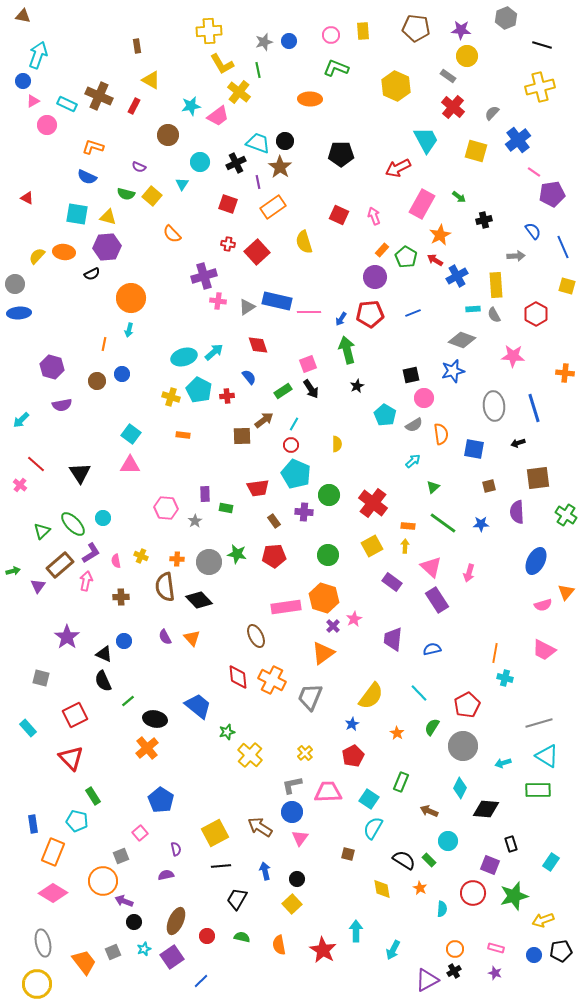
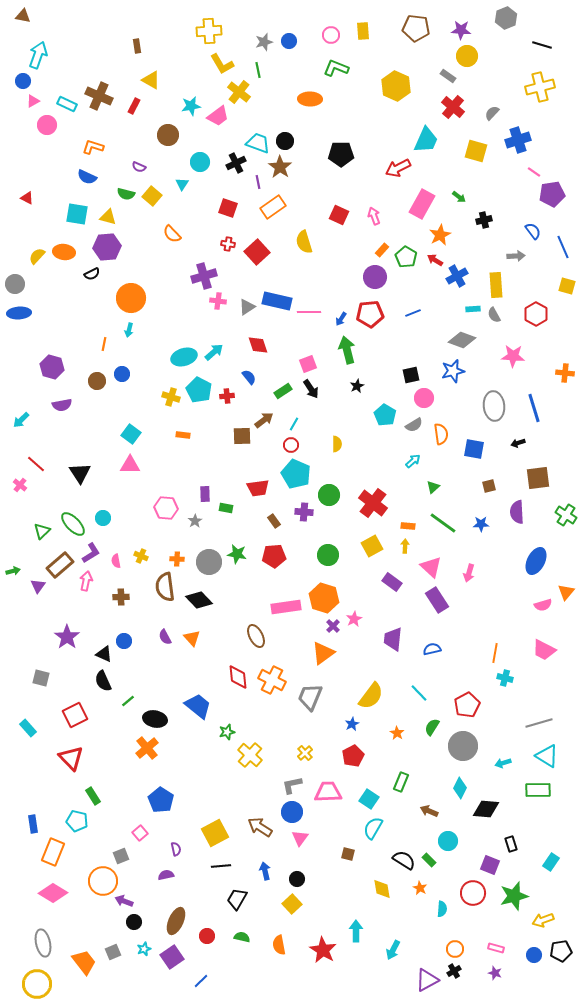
cyan trapezoid at (426, 140): rotated 52 degrees clockwise
blue cross at (518, 140): rotated 20 degrees clockwise
red square at (228, 204): moved 4 px down
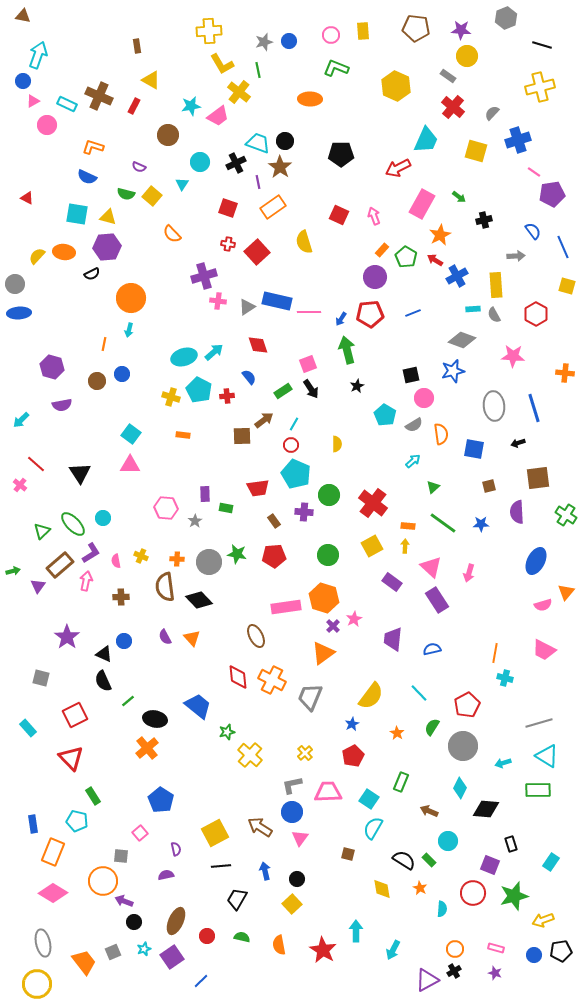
gray square at (121, 856): rotated 28 degrees clockwise
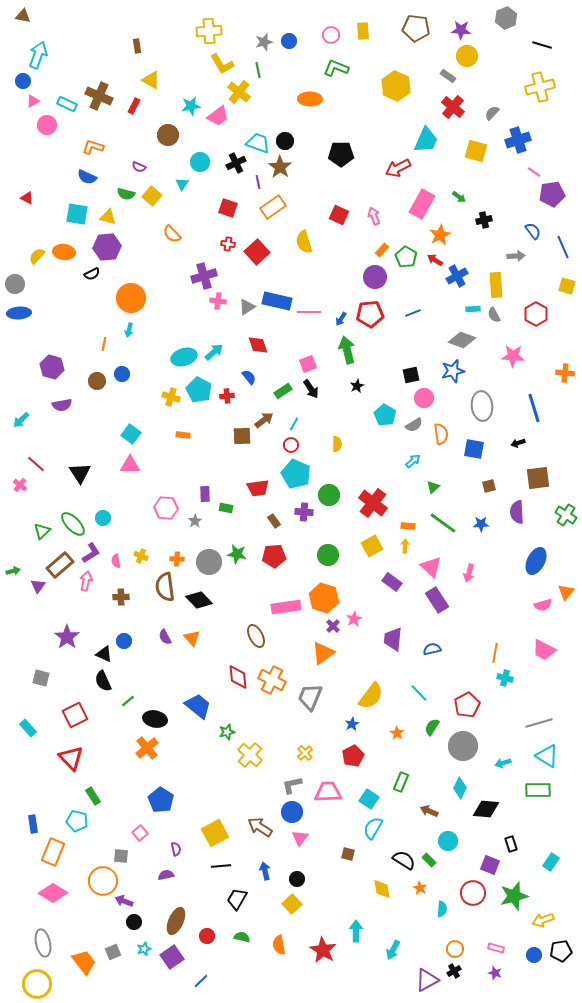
gray ellipse at (494, 406): moved 12 px left
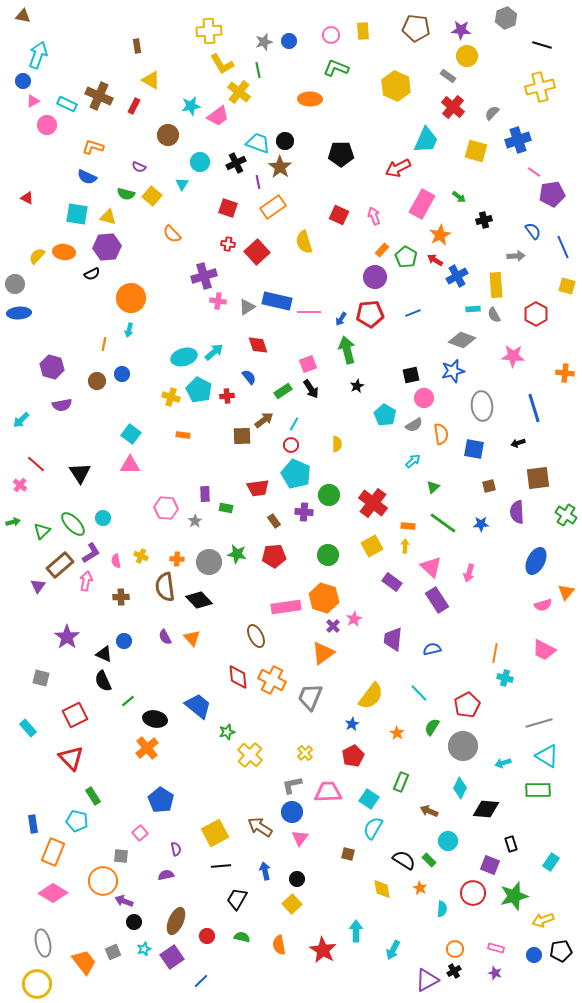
green arrow at (13, 571): moved 49 px up
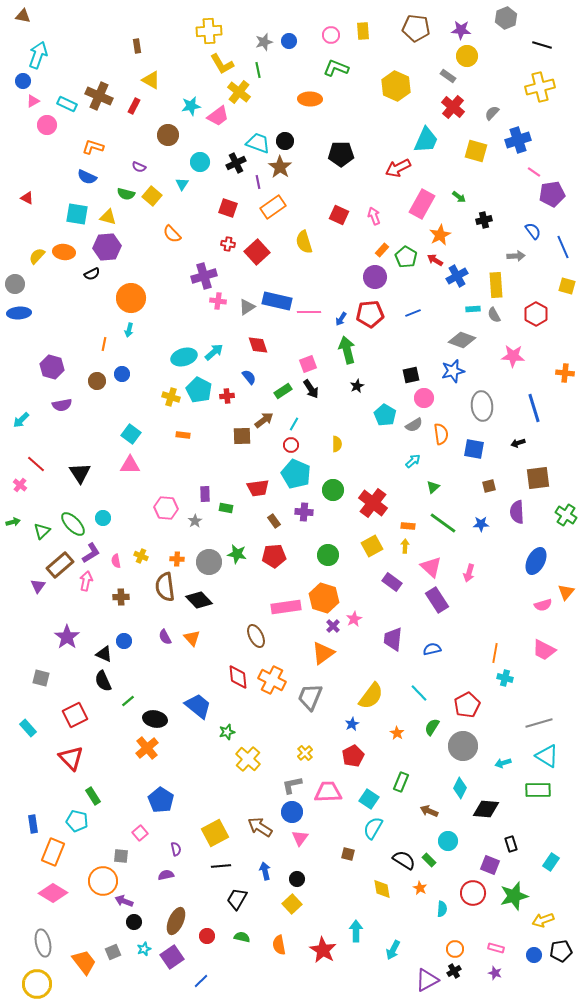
green circle at (329, 495): moved 4 px right, 5 px up
yellow cross at (250, 755): moved 2 px left, 4 px down
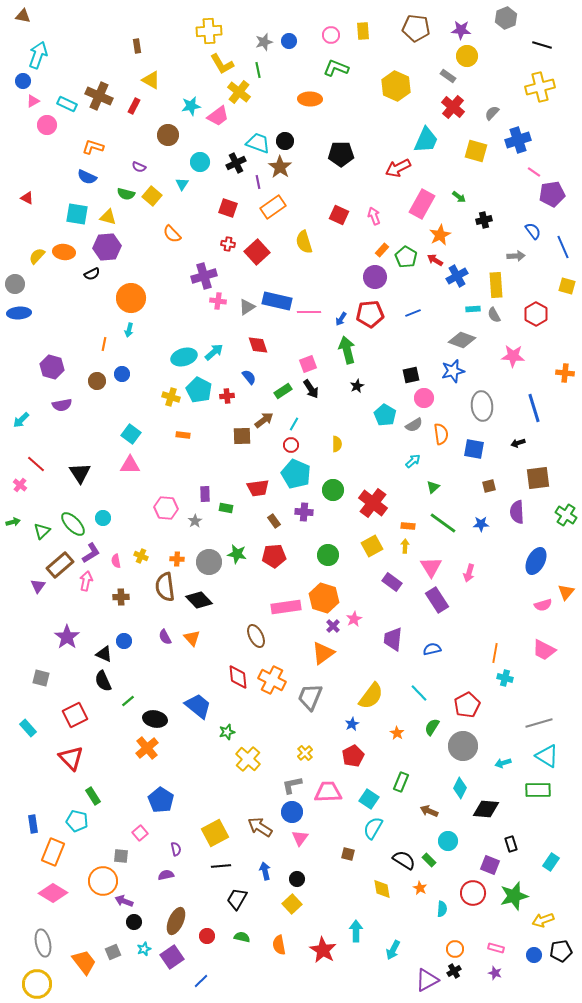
pink triangle at (431, 567): rotated 15 degrees clockwise
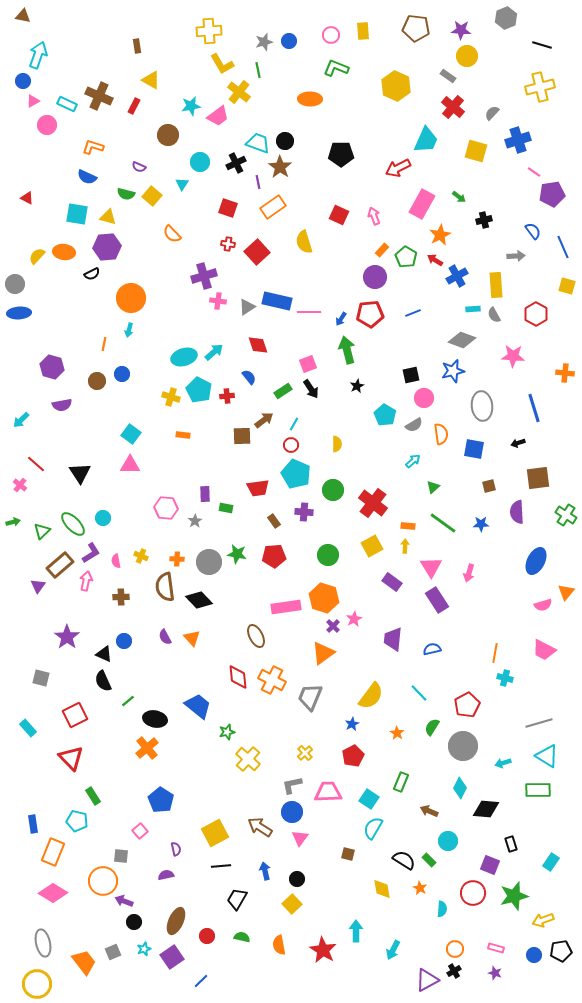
pink square at (140, 833): moved 2 px up
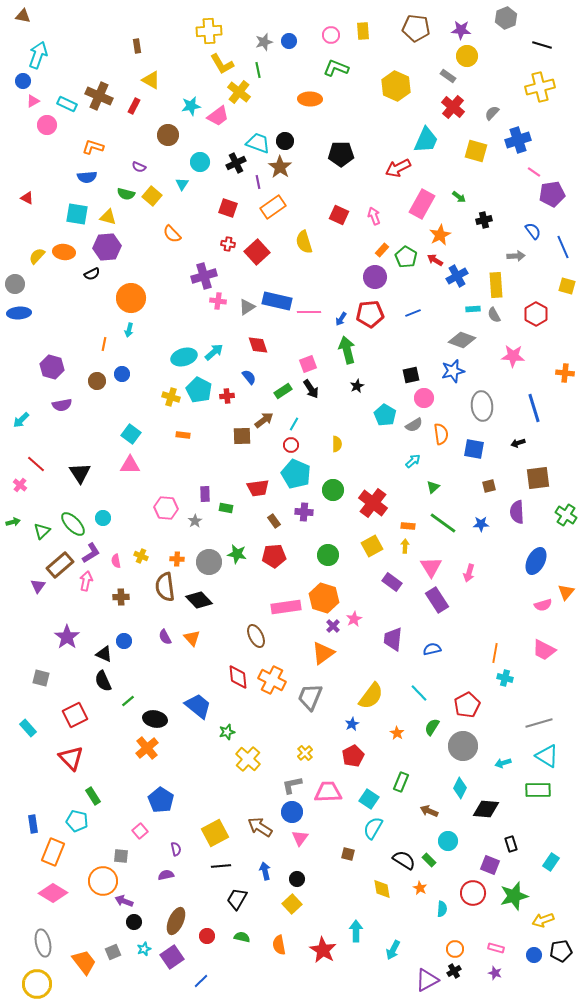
blue semicircle at (87, 177): rotated 30 degrees counterclockwise
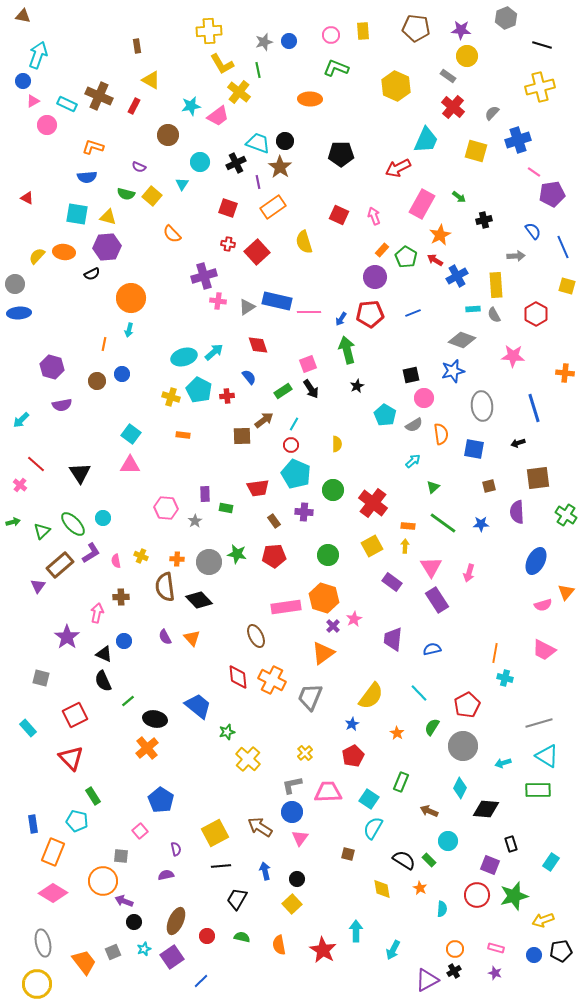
pink arrow at (86, 581): moved 11 px right, 32 px down
red circle at (473, 893): moved 4 px right, 2 px down
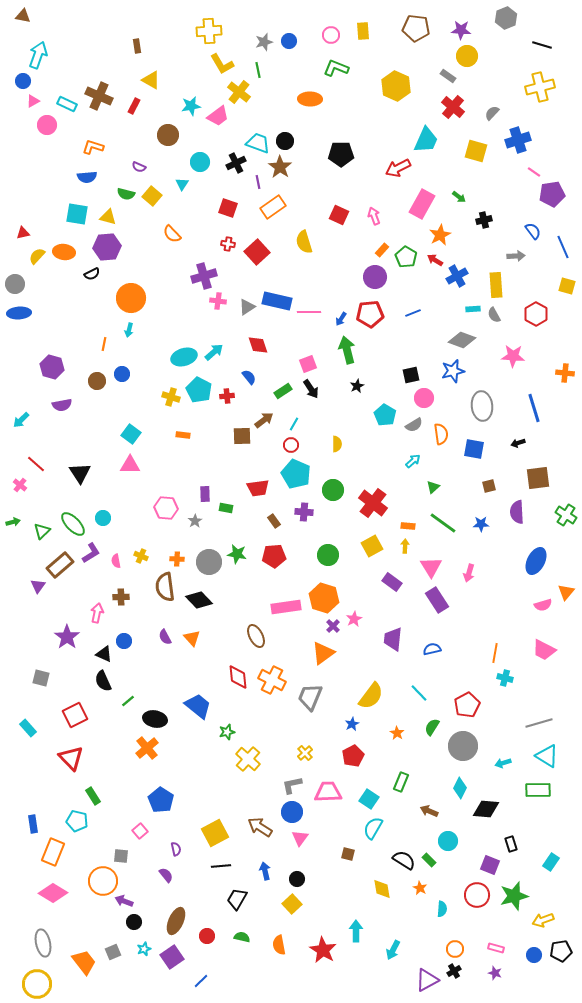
red triangle at (27, 198): moved 4 px left, 35 px down; rotated 40 degrees counterclockwise
purple semicircle at (166, 875): rotated 63 degrees clockwise
